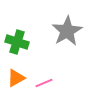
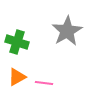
orange triangle: moved 1 px right, 1 px up
pink line: rotated 30 degrees clockwise
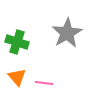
gray star: moved 2 px down
orange triangle: rotated 42 degrees counterclockwise
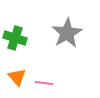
green cross: moved 2 px left, 4 px up
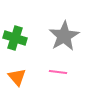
gray star: moved 3 px left, 3 px down
pink line: moved 14 px right, 11 px up
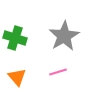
pink line: rotated 24 degrees counterclockwise
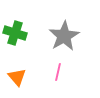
green cross: moved 5 px up
pink line: rotated 60 degrees counterclockwise
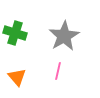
pink line: moved 1 px up
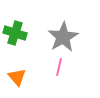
gray star: moved 1 px left, 1 px down
pink line: moved 1 px right, 4 px up
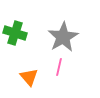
orange triangle: moved 12 px right
